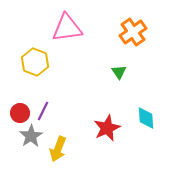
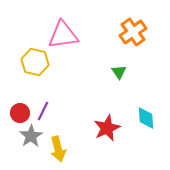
pink triangle: moved 4 px left, 7 px down
yellow hexagon: rotated 8 degrees counterclockwise
yellow arrow: rotated 35 degrees counterclockwise
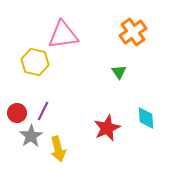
red circle: moved 3 px left
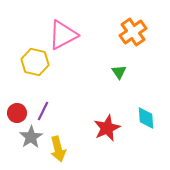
pink triangle: rotated 20 degrees counterclockwise
gray star: moved 1 px down
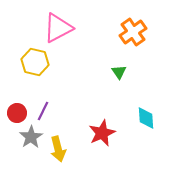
pink triangle: moved 5 px left, 7 px up
red star: moved 5 px left, 5 px down
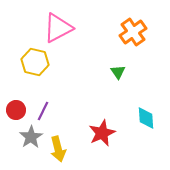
green triangle: moved 1 px left
red circle: moved 1 px left, 3 px up
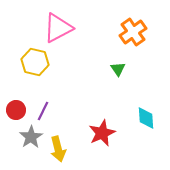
green triangle: moved 3 px up
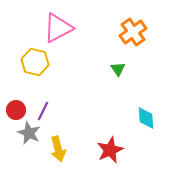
red star: moved 8 px right, 17 px down
gray star: moved 2 px left, 4 px up; rotated 15 degrees counterclockwise
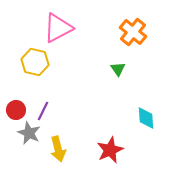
orange cross: rotated 16 degrees counterclockwise
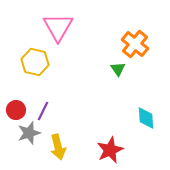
pink triangle: moved 1 px up; rotated 32 degrees counterclockwise
orange cross: moved 2 px right, 12 px down
gray star: rotated 30 degrees clockwise
yellow arrow: moved 2 px up
